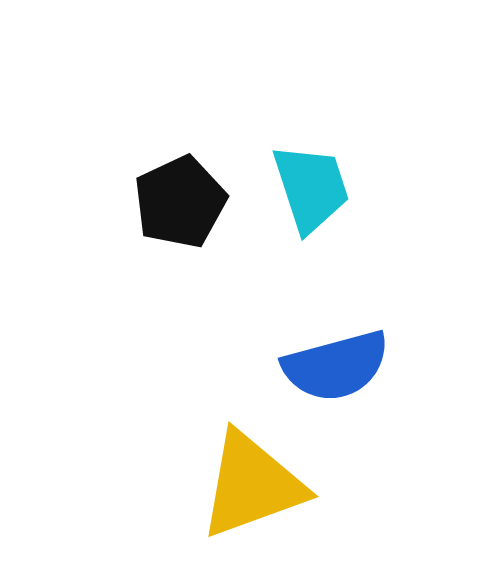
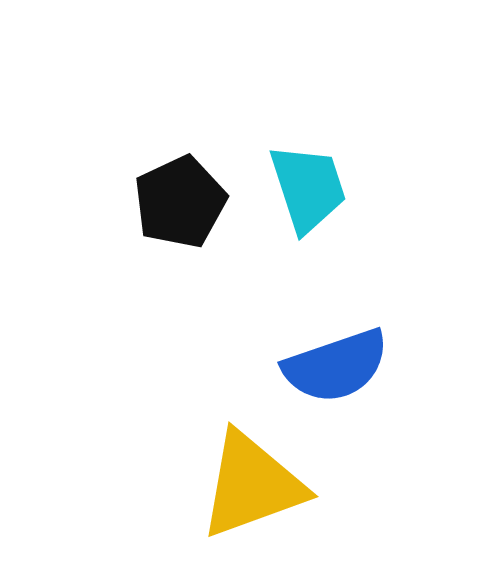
cyan trapezoid: moved 3 px left
blue semicircle: rotated 4 degrees counterclockwise
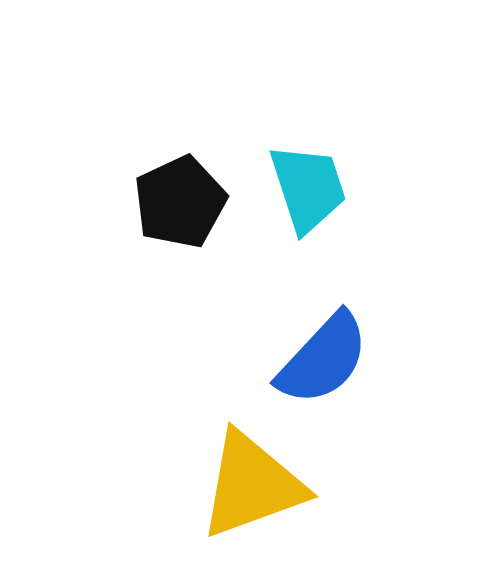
blue semicircle: moved 13 px left, 7 px up; rotated 28 degrees counterclockwise
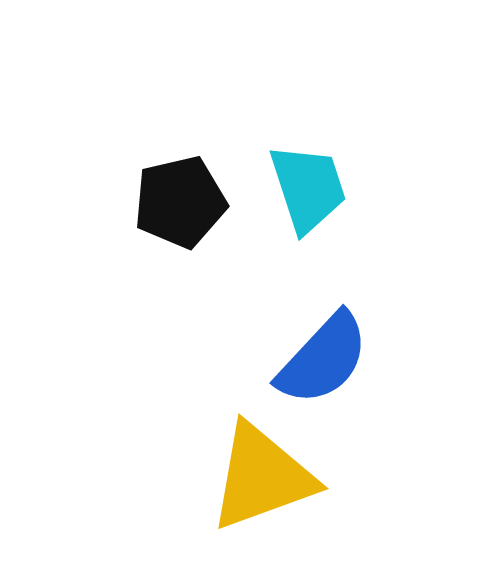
black pentagon: rotated 12 degrees clockwise
yellow triangle: moved 10 px right, 8 px up
